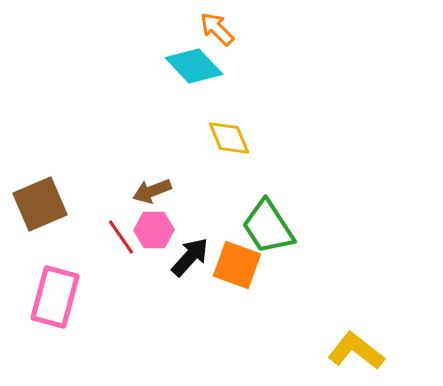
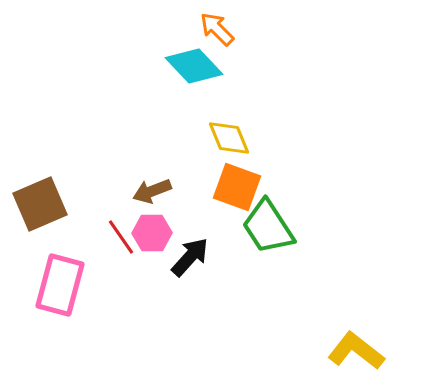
pink hexagon: moved 2 px left, 3 px down
orange square: moved 78 px up
pink rectangle: moved 5 px right, 12 px up
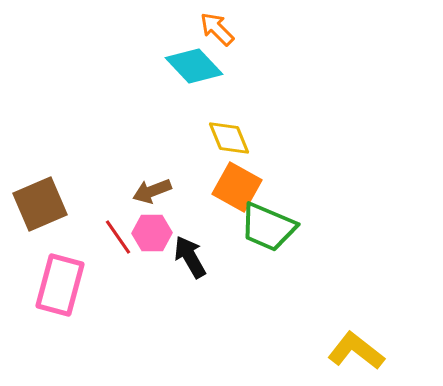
orange square: rotated 9 degrees clockwise
green trapezoid: rotated 34 degrees counterclockwise
red line: moved 3 px left
black arrow: rotated 72 degrees counterclockwise
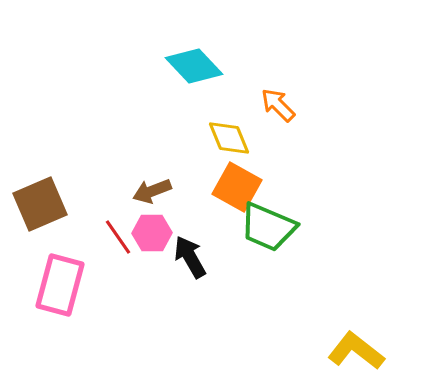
orange arrow: moved 61 px right, 76 px down
